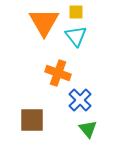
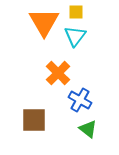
cyan triangle: moved 1 px left; rotated 15 degrees clockwise
orange cross: rotated 25 degrees clockwise
blue cross: rotated 15 degrees counterclockwise
brown square: moved 2 px right
green triangle: rotated 12 degrees counterclockwise
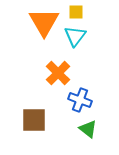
blue cross: rotated 10 degrees counterclockwise
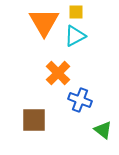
cyan triangle: rotated 25 degrees clockwise
green triangle: moved 15 px right, 1 px down
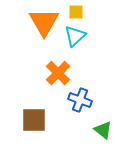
cyan triangle: rotated 15 degrees counterclockwise
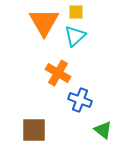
orange cross: rotated 15 degrees counterclockwise
brown square: moved 10 px down
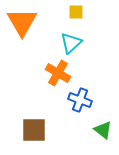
orange triangle: moved 22 px left
cyan triangle: moved 4 px left, 7 px down
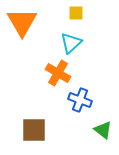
yellow square: moved 1 px down
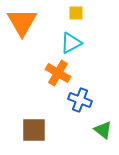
cyan triangle: rotated 15 degrees clockwise
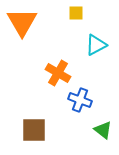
cyan triangle: moved 25 px right, 2 px down
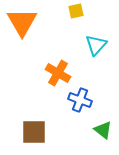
yellow square: moved 2 px up; rotated 14 degrees counterclockwise
cyan triangle: rotated 20 degrees counterclockwise
brown square: moved 2 px down
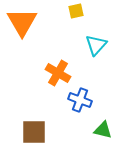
green triangle: rotated 24 degrees counterclockwise
